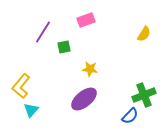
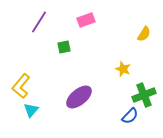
purple line: moved 4 px left, 10 px up
yellow star: moved 33 px right; rotated 14 degrees clockwise
purple ellipse: moved 5 px left, 2 px up
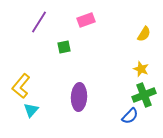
yellow star: moved 18 px right
purple ellipse: rotated 48 degrees counterclockwise
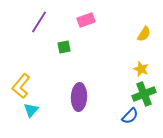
green cross: moved 1 px up
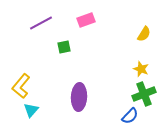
purple line: moved 2 px right, 1 px down; rotated 30 degrees clockwise
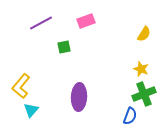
pink rectangle: moved 1 px down
blue semicircle: rotated 24 degrees counterclockwise
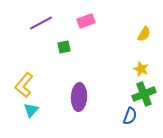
yellow L-shape: moved 3 px right, 1 px up
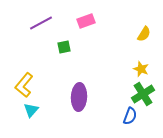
green cross: moved 1 px left; rotated 10 degrees counterclockwise
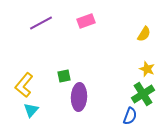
green square: moved 29 px down
yellow star: moved 6 px right
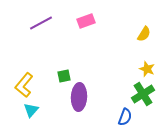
blue semicircle: moved 5 px left, 1 px down
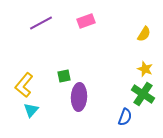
yellow star: moved 2 px left
green cross: rotated 25 degrees counterclockwise
